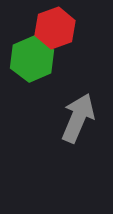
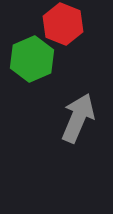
red hexagon: moved 8 px right, 4 px up; rotated 18 degrees counterclockwise
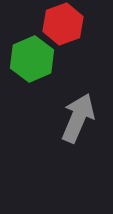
red hexagon: rotated 18 degrees clockwise
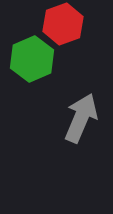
gray arrow: moved 3 px right
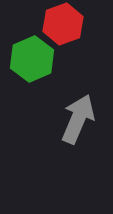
gray arrow: moved 3 px left, 1 px down
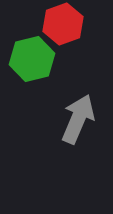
green hexagon: rotated 9 degrees clockwise
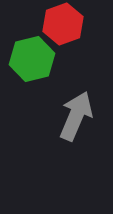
gray arrow: moved 2 px left, 3 px up
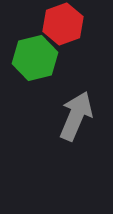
green hexagon: moved 3 px right, 1 px up
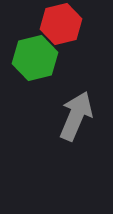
red hexagon: moved 2 px left; rotated 6 degrees clockwise
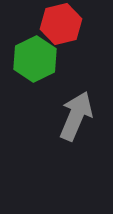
green hexagon: moved 1 px down; rotated 12 degrees counterclockwise
